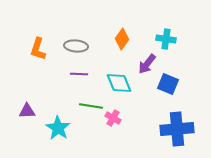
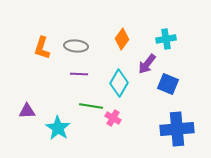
cyan cross: rotated 18 degrees counterclockwise
orange L-shape: moved 4 px right, 1 px up
cyan diamond: rotated 52 degrees clockwise
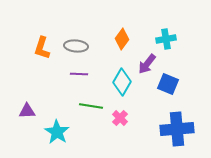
cyan diamond: moved 3 px right, 1 px up
pink cross: moved 7 px right; rotated 14 degrees clockwise
cyan star: moved 1 px left, 4 px down
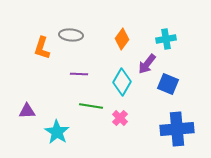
gray ellipse: moved 5 px left, 11 px up
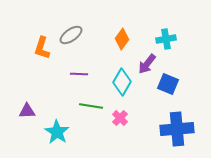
gray ellipse: rotated 40 degrees counterclockwise
